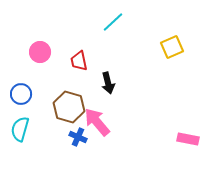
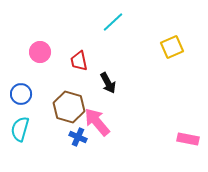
black arrow: rotated 15 degrees counterclockwise
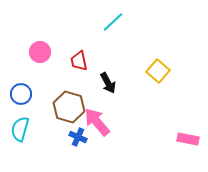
yellow square: moved 14 px left, 24 px down; rotated 25 degrees counterclockwise
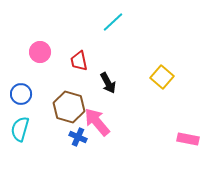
yellow square: moved 4 px right, 6 px down
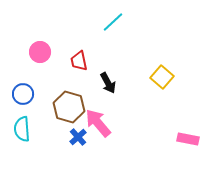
blue circle: moved 2 px right
pink arrow: moved 1 px right, 1 px down
cyan semicircle: moved 2 px right; rotated 20 degrees counterclockwise
blue cross: rotated 24 degrees clockwise
